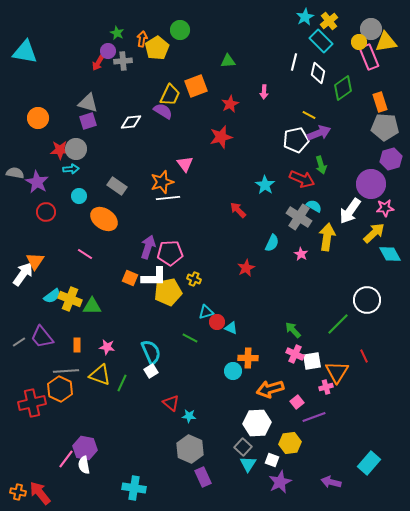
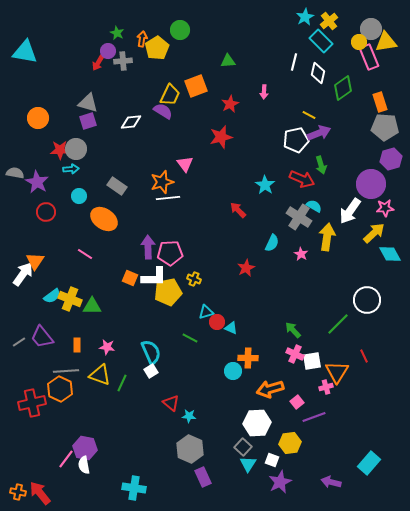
purple arrow at (148, 247): rotated 20 degrees counterclockwise
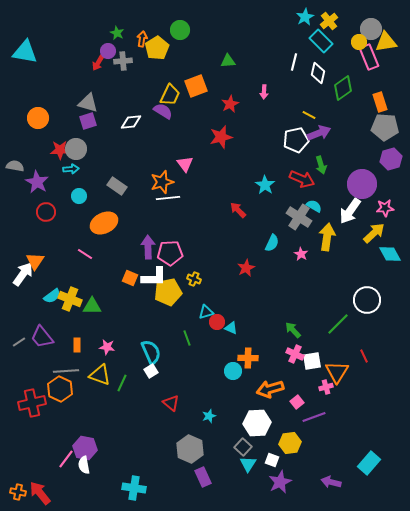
gray semicircle at (15, 173): moved 7 px up
purple circle at (371, 184): moved 9 px left
orange ellipse at (104, 219): moved 4 px down; rotated 60 degrees counterclockwise
green line at (190, 338): moved 3 px left; rotated 42 degrees clockwise
cyan star at (189, 416): moved 20 px right; rotated 24 degrees counterclockwise
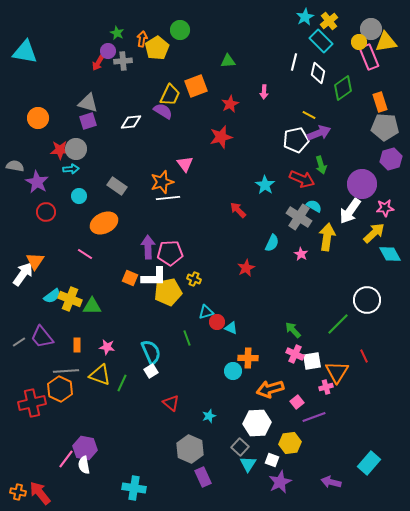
gray square at (243, 447): moved 3 px left
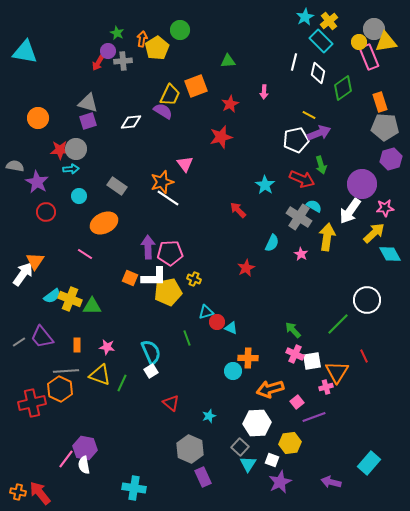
gray circle at (371, 29): moved 3 px right
white line at (168, 198): rotated 40 degrees clockwise
